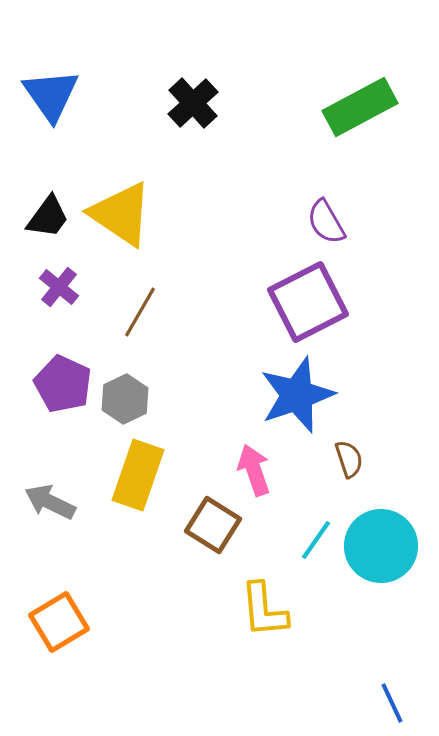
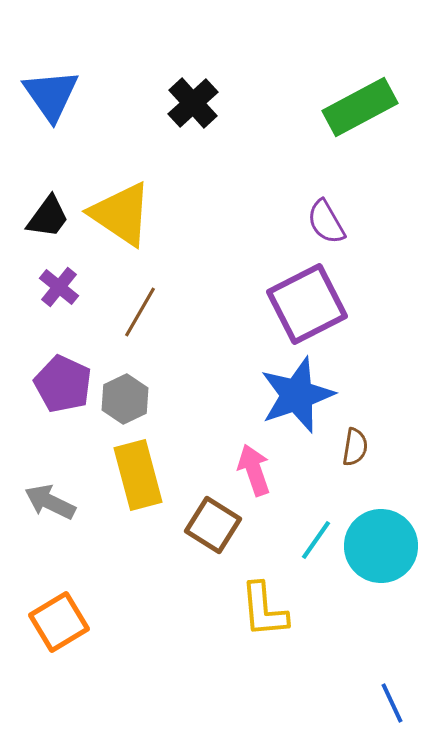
purple square: moved 1 px left, 2 px down
brown semicircle: moved 6 px right, 12 px up; rotated 27 degrees clockwise
yellow rectangle: rotated 34 degrees counterclockwise
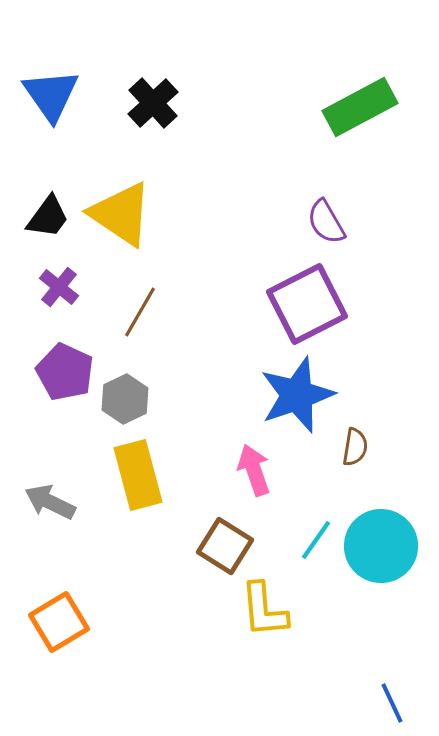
black cross: moved 40 px left
purple pentagon: moved 2 px right, 12 px up
brown square: moved 12 px right, 21 px down
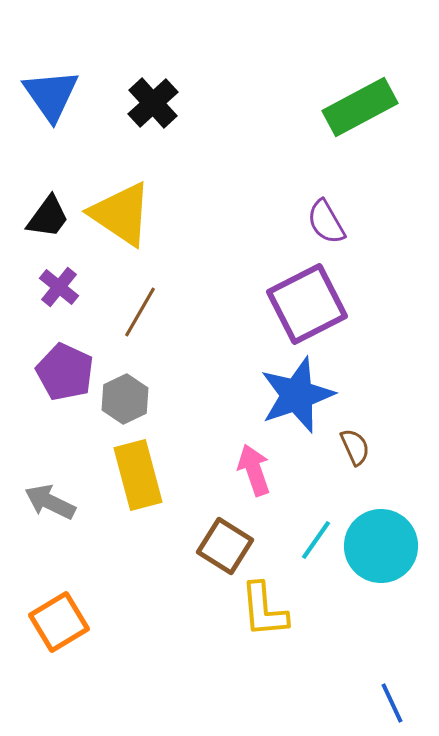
brown semicircle: rotated 33 degrees counterclockwise
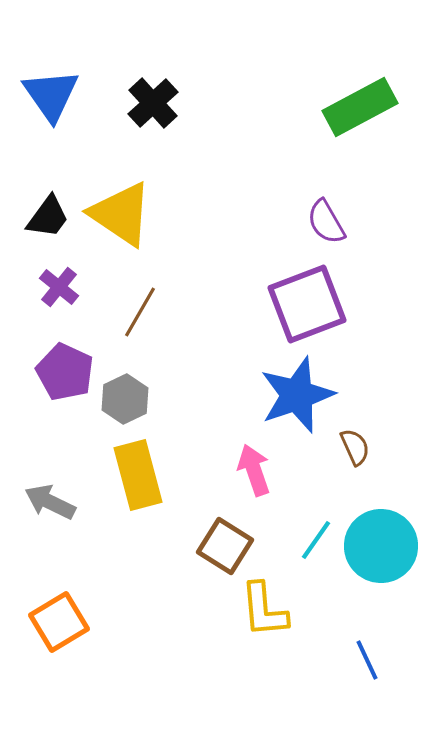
purple square: rotated 6 degrees clockwise
blue line: moved 25 px left, 43 px up
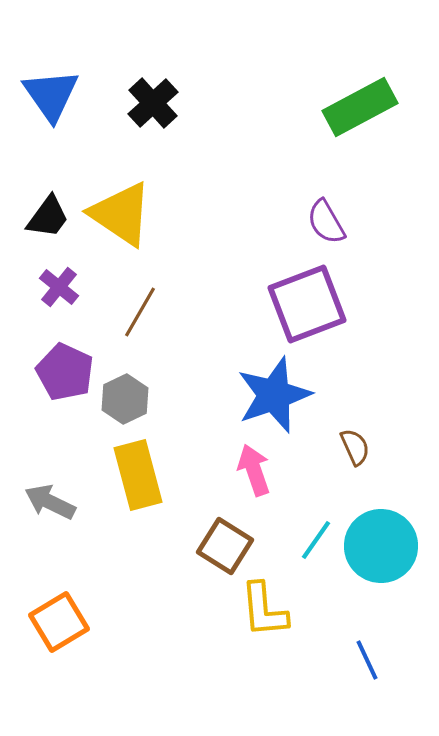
blue star: moved 23 px left
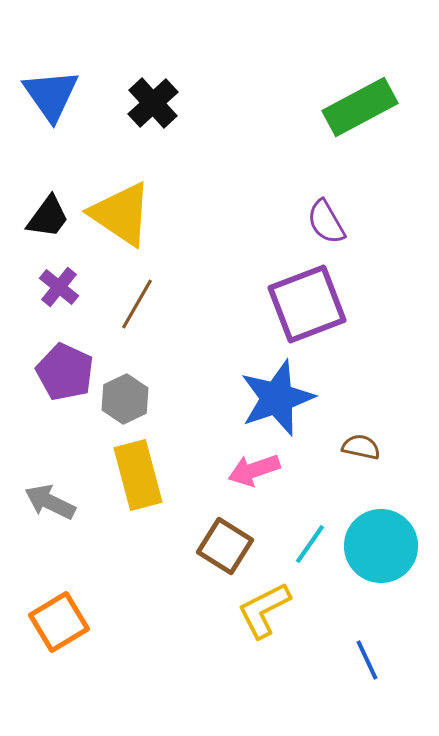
brown line: moved 3 px left, 8 px up
blue star: moved 3 px right, 3 px down
brown semicircle: moved 6 px right; rotated 54 degrees counterclockwise
pink arrow: rotated 90 degrees counterclockwise
cyan line: moved 6 px left, 4 px down
yellow L-shape: rotated 68 degrees clockwise
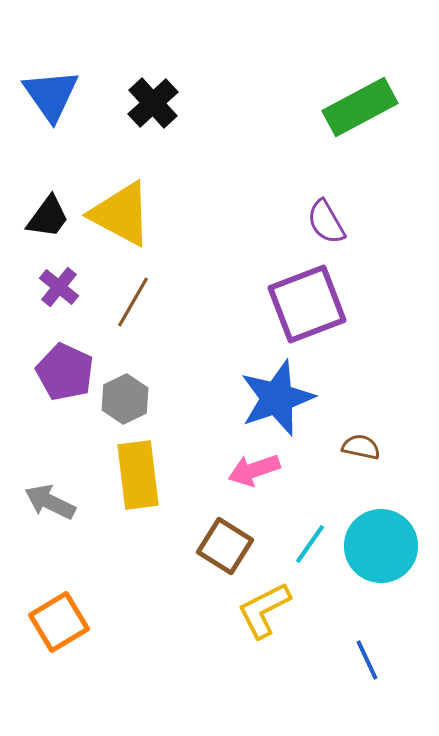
yellow triangle: rotated 6 degrees counterclockwise
brown line: moved 4 px left, 2 px up
yellow rectangle: rotated 8 degrees clockwise
